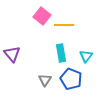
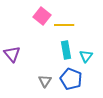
cyan rectangle: moved 5 px right, 3 px up
gray triangle: moved 1 px down
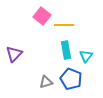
purple triangle: moved 2 px right; rotated 24 degrees clockwise
gray triangle: moved 1 px right, 1 px down; rotated 40 degrees clockwise
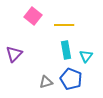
pink square: moved 9 px left
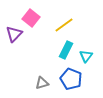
pink square: moved 2 px left, 2 px down
yellow line: rotated 36 degrees counterclockwise
cyan rectangle: rotated 36 degrees clockwise
purple triangle: moved 20 px up
gray triangle: moved 4 px left, 1 px down
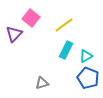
cyan triangle: rotated 24 degrees clockwise
blue pentagon: moved 17 px right, 1 px up
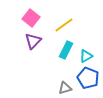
purple triangle: moved 19 px right, 7 px down
gray triangle: moved 23 px right, 5 px down
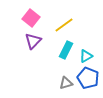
gray triangle: moved 1 px right, 5 px up
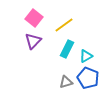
pink square: moved 3 px right
cyan rectangle: moved 1 px right, 1 px up
gray triangle: moved 1 px up
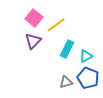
yellow line: moved 8 px left
